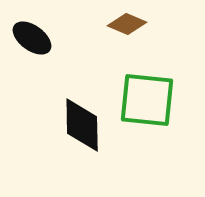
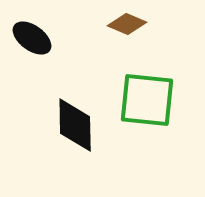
black diamond: moved 7 px left
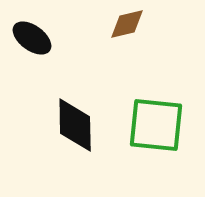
brown diamond: rotated 36 degrees counterclockwise
green square: moved 9 px right, 25 px down
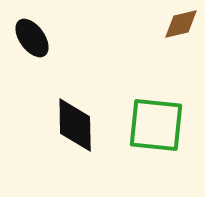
brown diamond: moved 54 px right
black ellipse: rotated 18 degrees clockwise
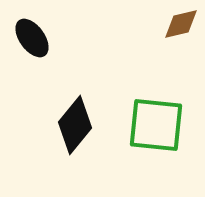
black diamond: rotated 40 degrees clockwise
